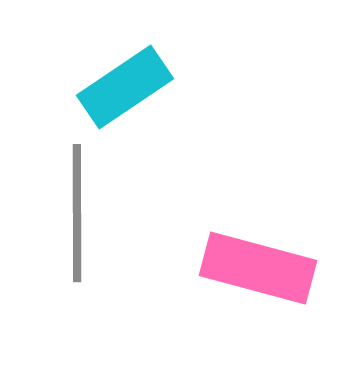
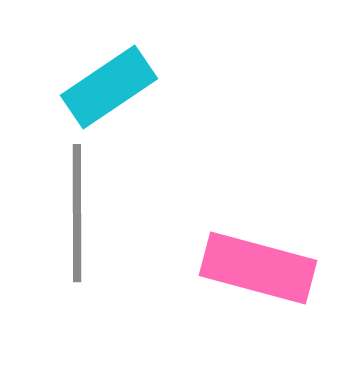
cyan rectangle: moved 16 px left
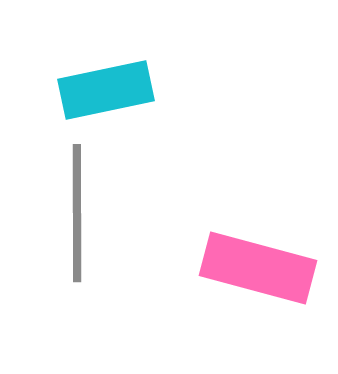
cyan rectangle: moved 3 px left, 3 px down; rotated 22 degrees clockwise
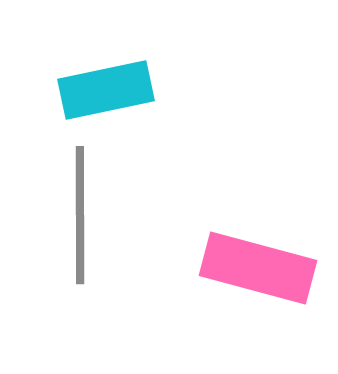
gray line: moved 3 px right, 2 px down
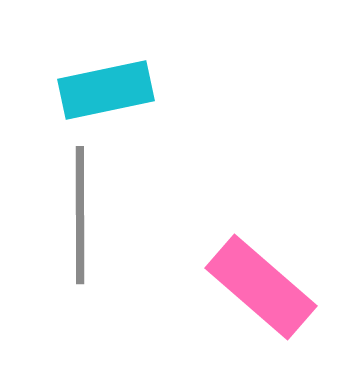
pink rectangle: moved 3 px right, 19 px down; rotated 26 degrees clockwise
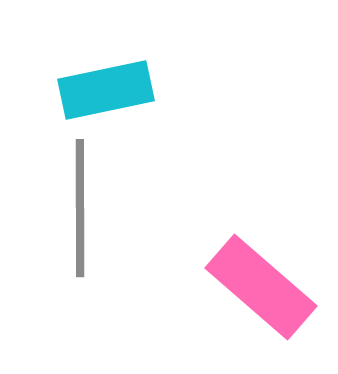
gray line: moved 7 px up
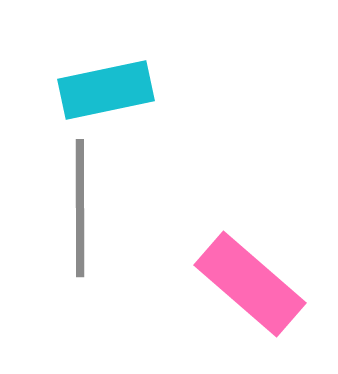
pink rectangle: moved 11 px left, 3 px up
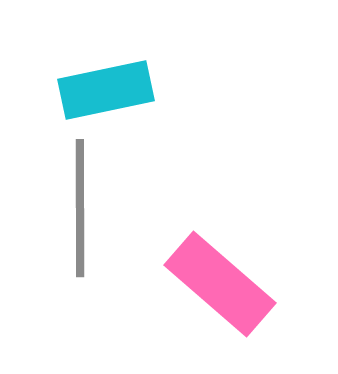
pink rectangle: moved 30 px left
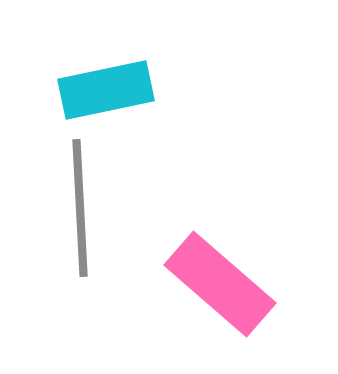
gray line: rotated 3 degrees counterclockwise
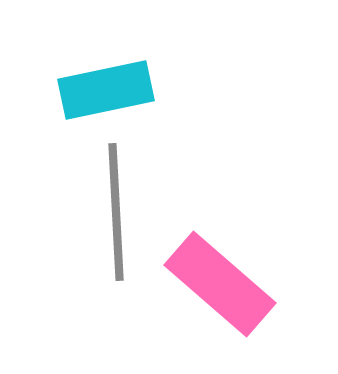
gray line: moved 36 px right, 4 px down
